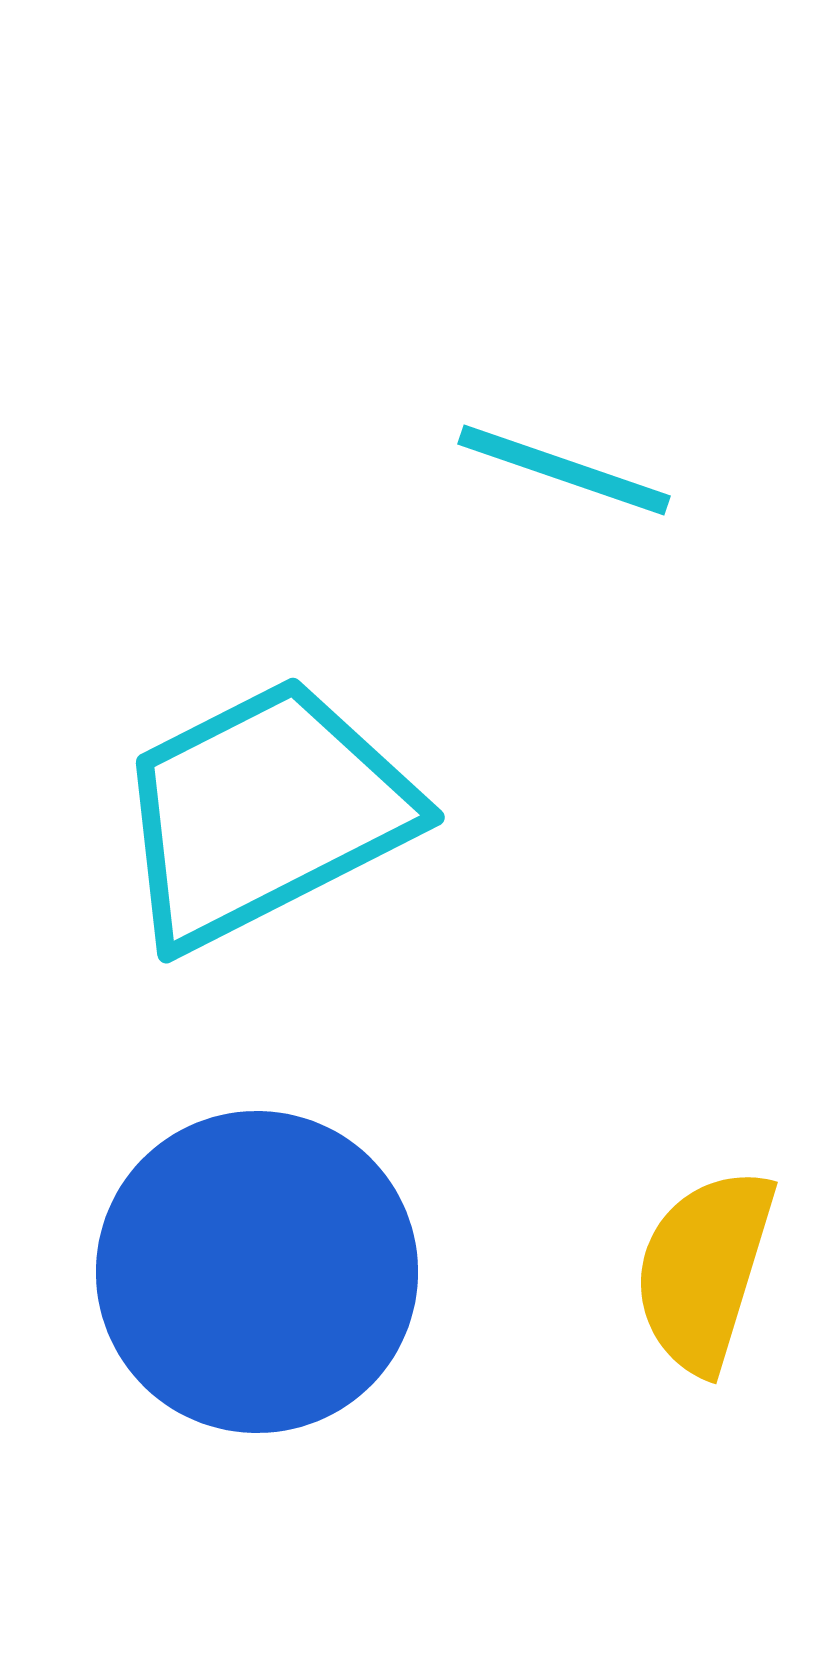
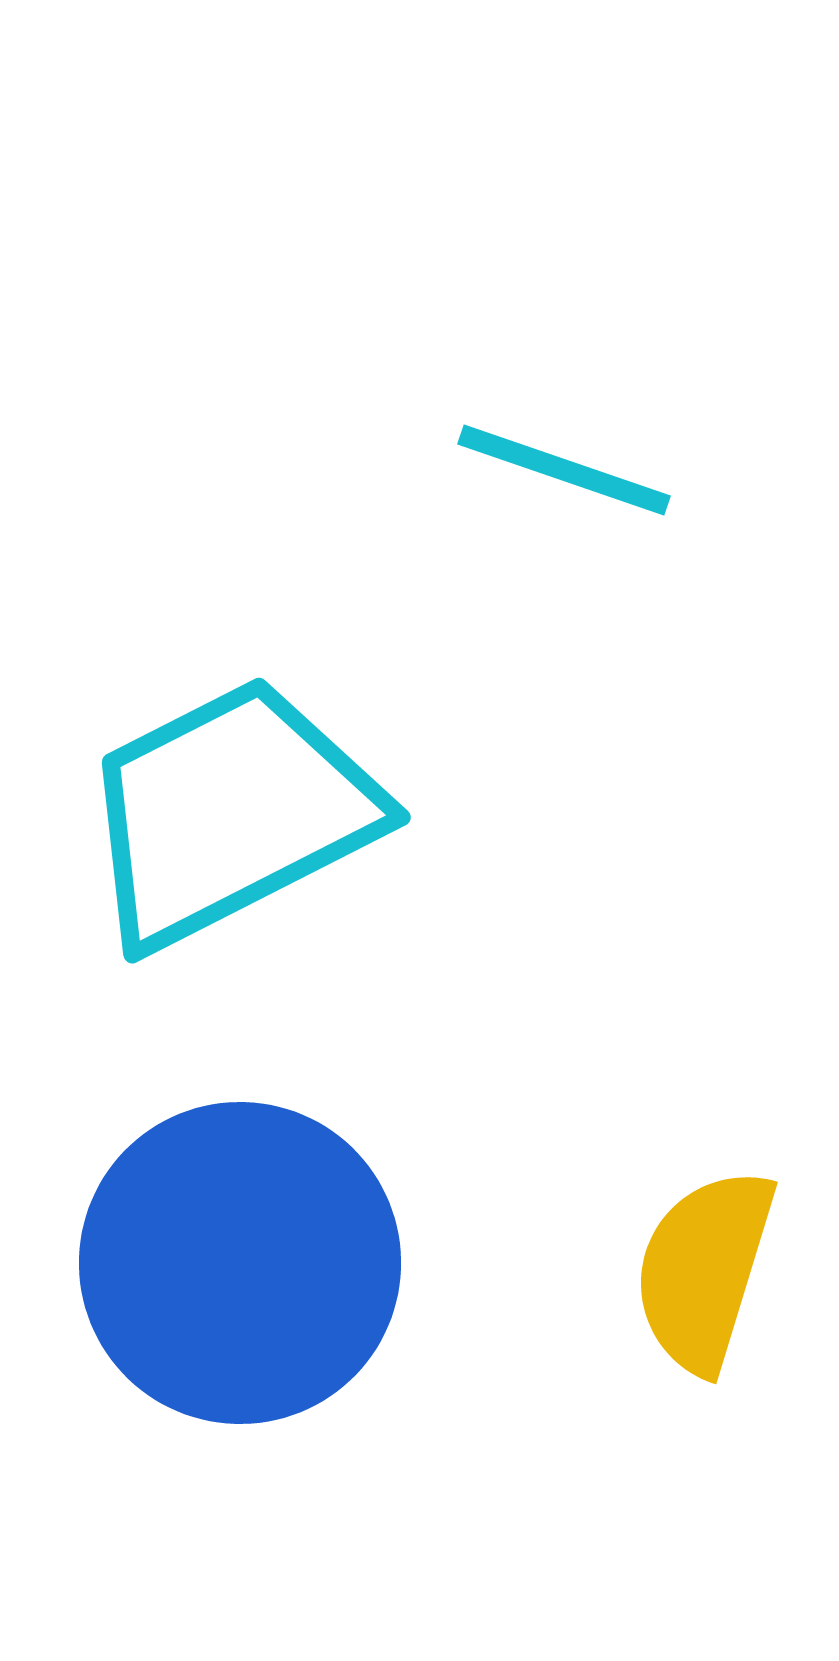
cyan trapezoid: moved 34 px left
blue circle: moved 17 px left, 9 px up
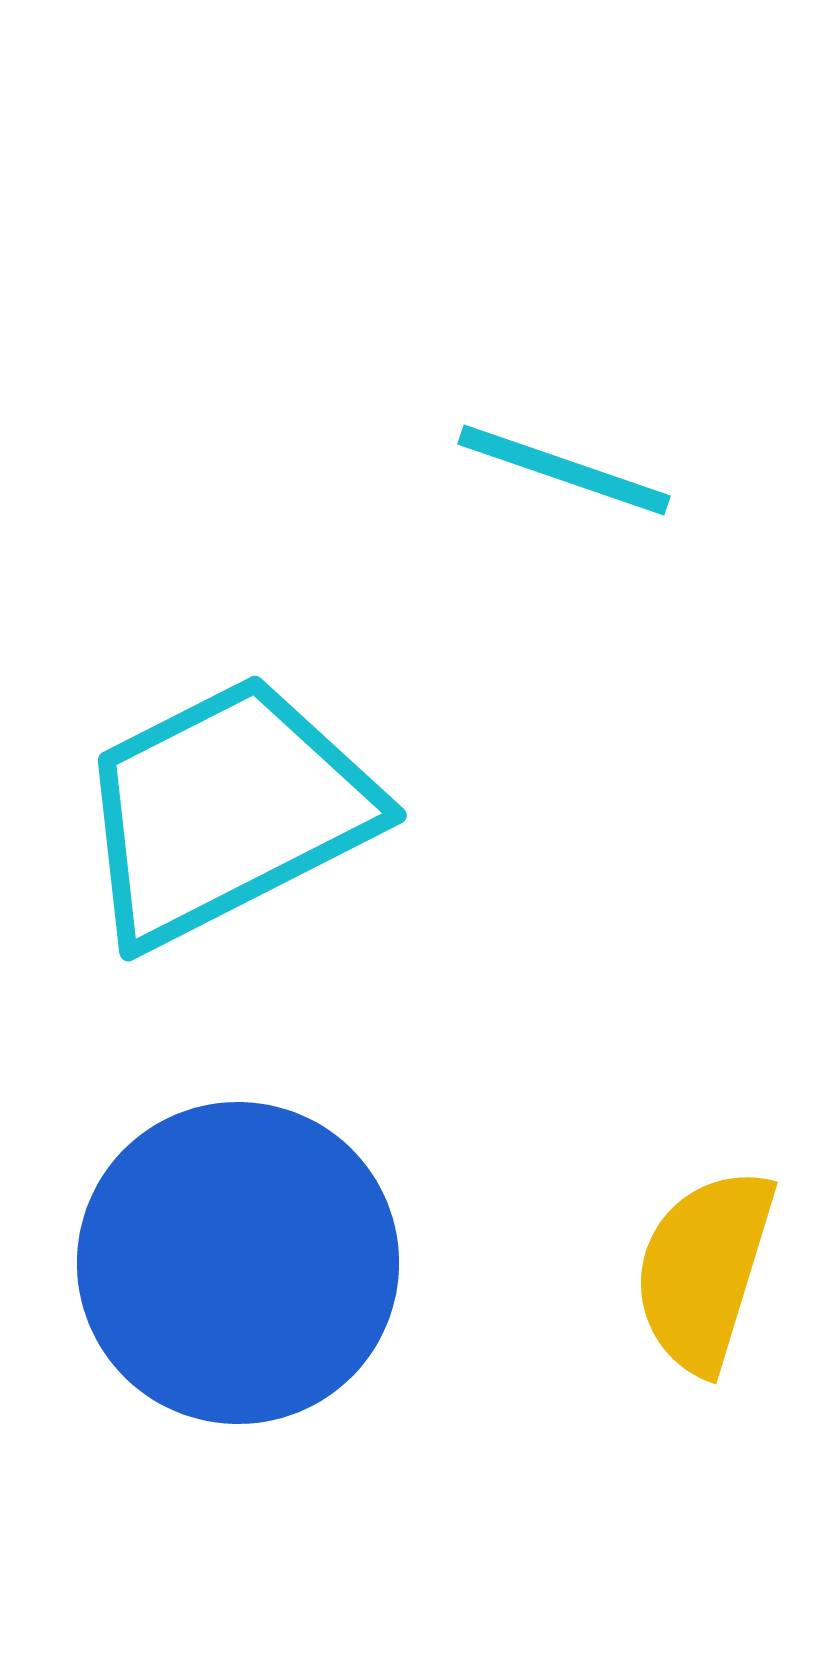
cyan trapezoid: moved 4 px left, 2 px up
blue circle: moved 2 px left
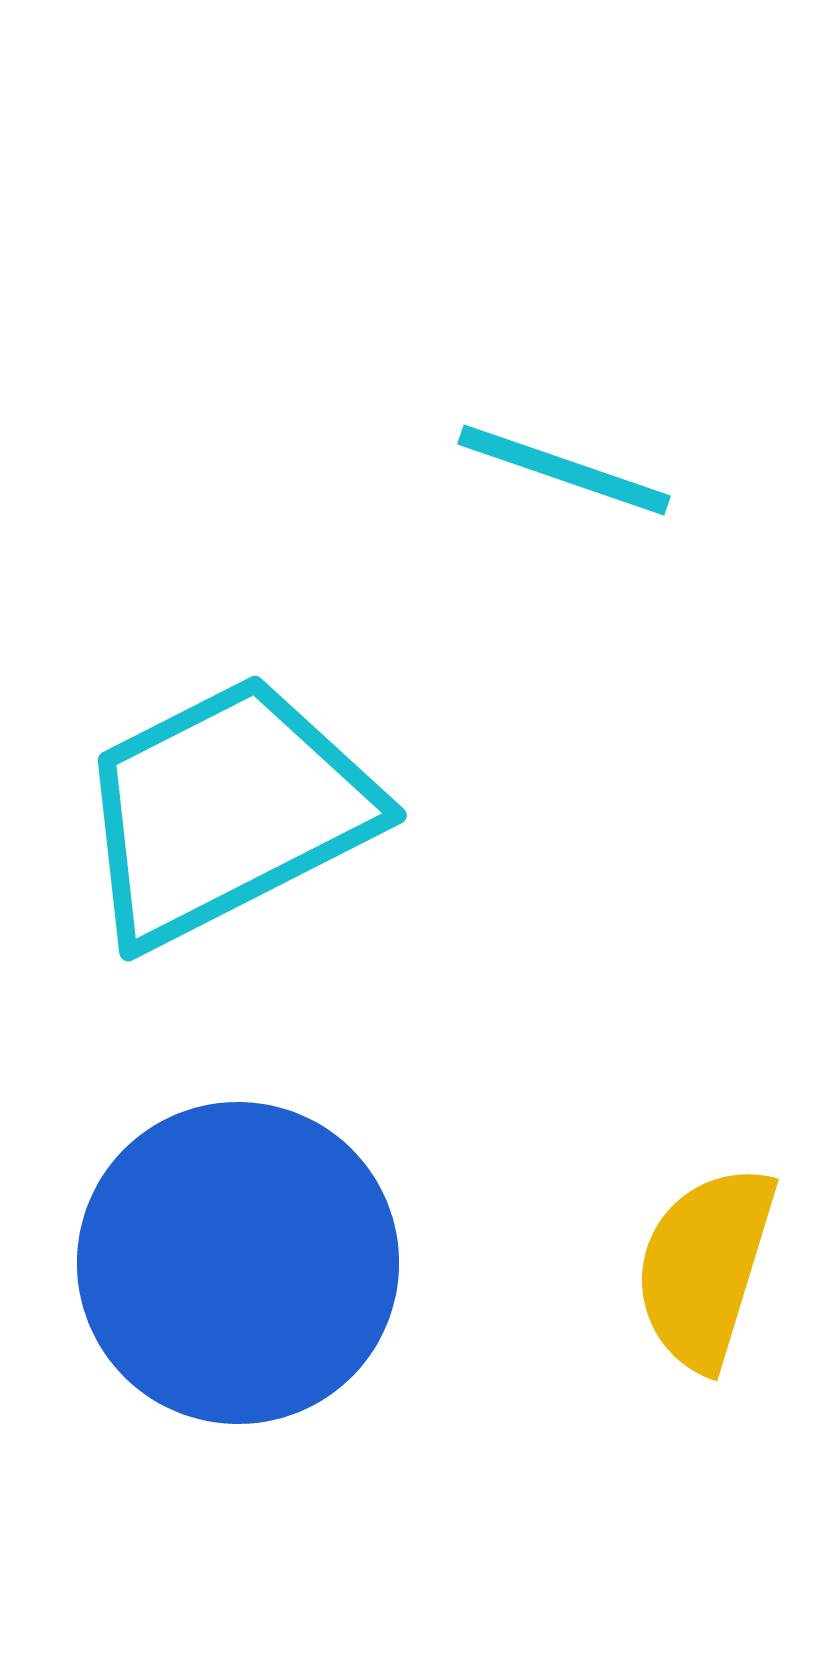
yellow semicircle: moved 1 px right, 3 px up
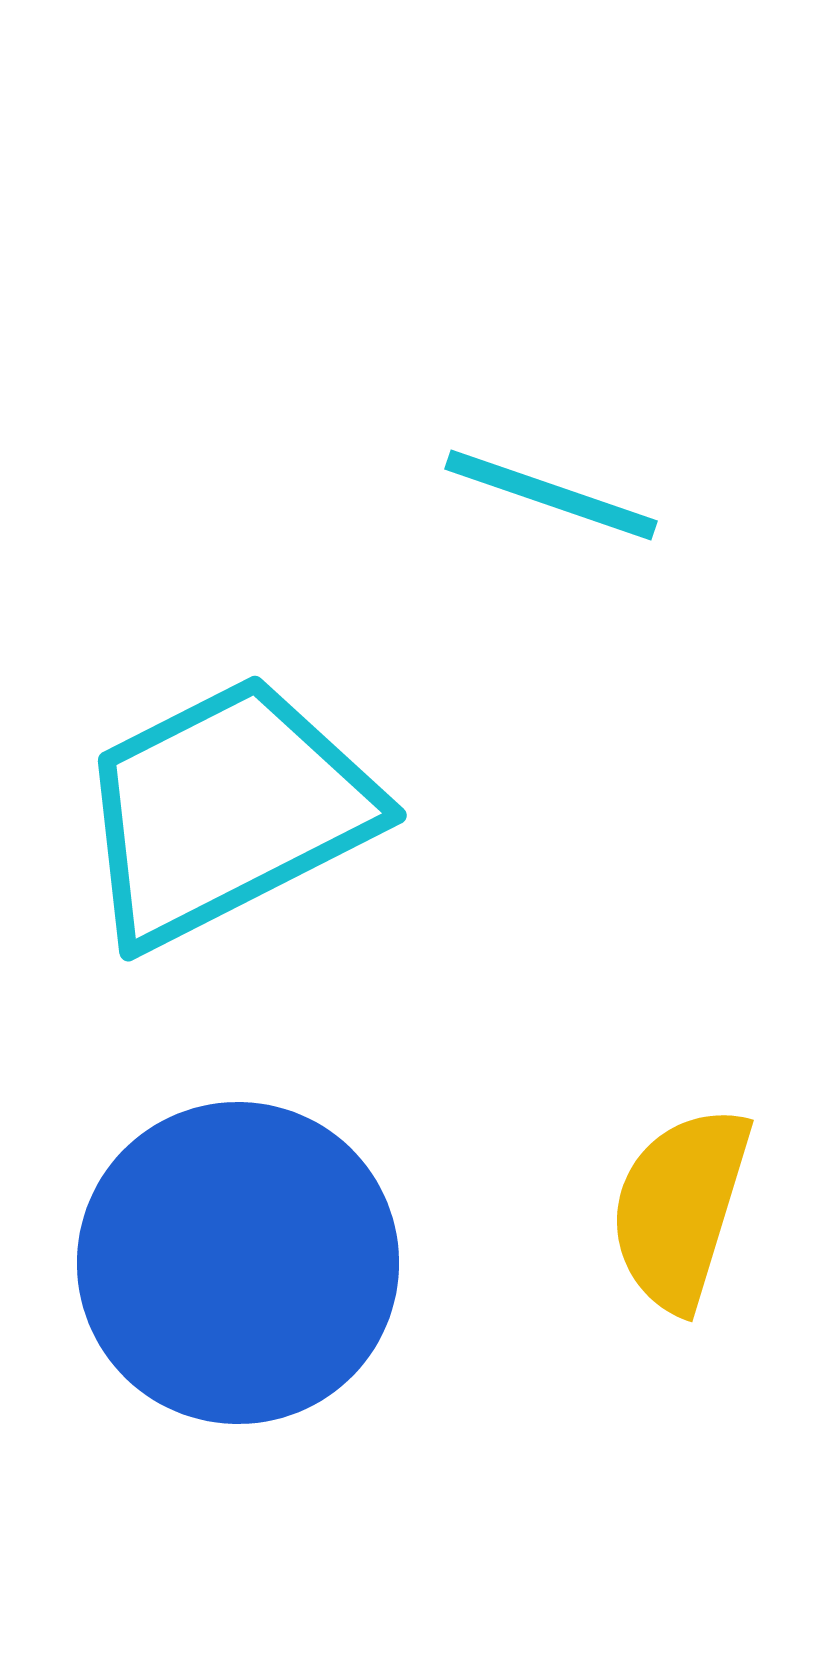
cyan line: moved 13 px left, 25 px down
yellow semicircle: moved 25 px left, 59 px up
